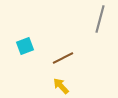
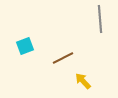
gray line: rotated 20 degrees counterclockwise
yellow arrow: moved 22 px right, 5 px up
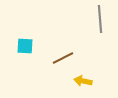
cyan square: rotated 24 degrees clockwise
yellow arrow: rotated 36 degrees counterclockwise
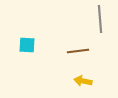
cyan square: moved 2 px right, 1 px up
brown line: moved 15 px right, 7 px up; rotated 20 degrees clockwise
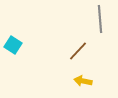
cyan square: moved 14 px left; rotated 30 degrees clockwise
brown line: rotated 40 degrees counterclockwise
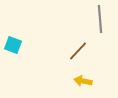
cyan square: rotated 12 degrees counterclockwise
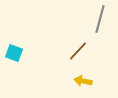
gray line: rotated 20 degrees clockwise
cyan square: moved 1 px right, 8 px down
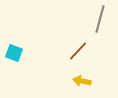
yellow arrow: moved 1 px left
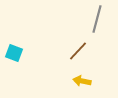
gray line: moved 3 px left
